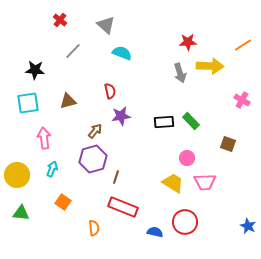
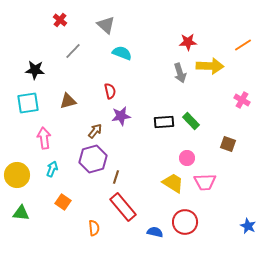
red rectangle: rotated 28 degrees clockwise
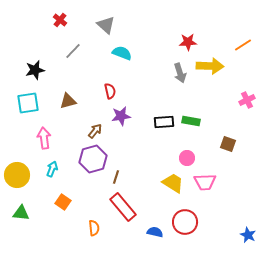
black star: rotated 18 degrees counterclockwise
pink cross: moved 5 px right; rotated 35 degrees clockwise
green rectangle: rotated 36 degrees counterclockwise
blue star: moved 9 px down
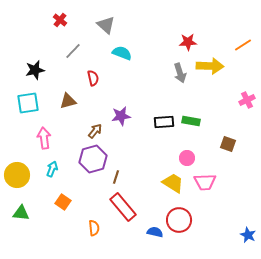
red semicircle: moved 17 px left, 13 px up
red circle: moved 6 px left, 2 px up
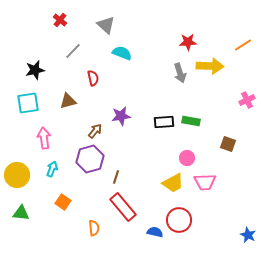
purple hexagon: moved 3 px left
yellow trapezoid: rotated 120 degrees clockwise
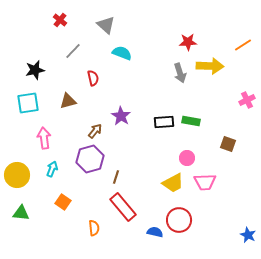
purple star: rotated 30 degrees counterclockwise
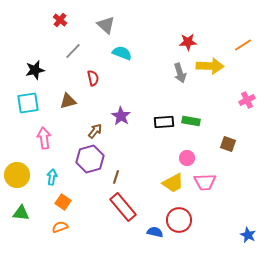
cyan arrow: moved 8 px down; rotated 14 degrees counterclockwise
orange semicircle: moved 34 px left, 1 px up; rotated 105 degrees counterclockwise
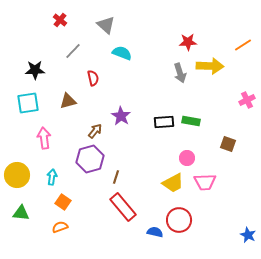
black star: rotated 12 degrees clockwise
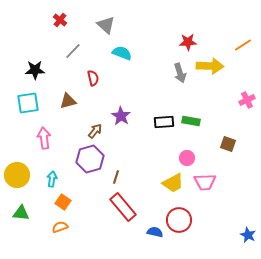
cyan arrow: moved 2 px down
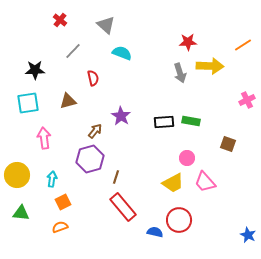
pink trapezoid: rotated 50 degrees clockwise
orange square: rotated 28 degrees clockwise
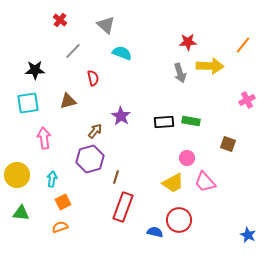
orange line: rotated 18 degrees counterclockwise
red rectangle: rotated 60 degrees clockwise
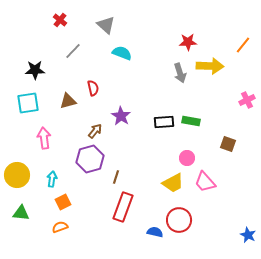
red semicircle: moved 10 px down
